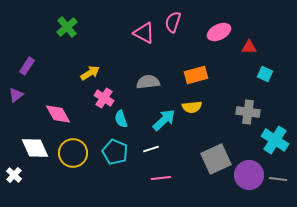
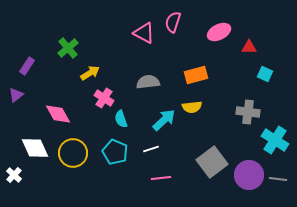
green cross: moved 1 px right, 21 px down
gray square: moved 4 px left, 3 px down; rotated 12 degrees counterclockwise
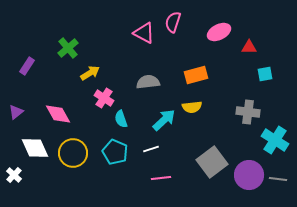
cyan square: rotated 35 degrees counterclockwise
purple triangle: moved 17 px down
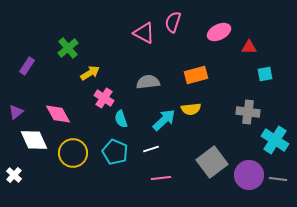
yellow semicircle: moved 1 px left, 2 px down
white diamond: moved 1 px left, 8 px up
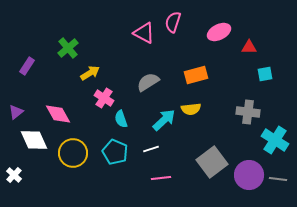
gray semicircle: rotated 25 degrees counterclockwise
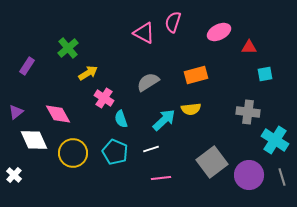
yellow arrow: moved 2 px left
gray line: moved 4 px right, 2 px up; rotated 66 degrees clockwise
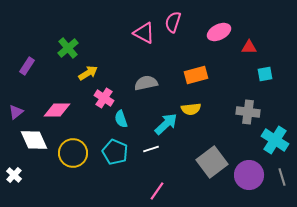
gray semicircle: moved 2 px left, 1 px down; rotated 20 degrees clockwise
pink diamond: moved 1 px left, 4 px up; rotated 60 degrees counterclockwise
cyan arrow: moved 2 px right, 4 px down
pink line: moved 4 px left, 13 px down; rotated 48 degrees counterclockwise
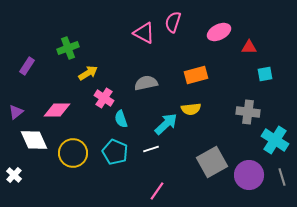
green cross: rotated 20 degrees clockwise
gray square: rotated 8 degrees clockwise
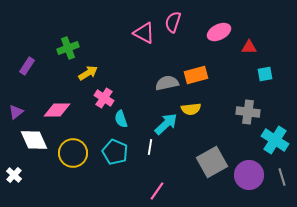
gray semicircle: moved 21 px right
white line: moved 1 px left, 2 px up; rotated 63 degrees counterclockwise
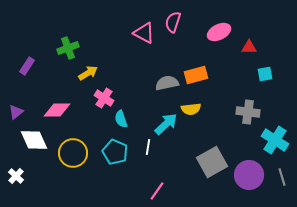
white line: moved 2 px left
white cross: moved 2 px right, 1 px down
